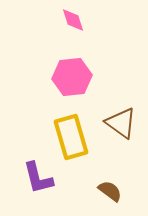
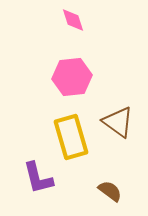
brown triangle: moved 3 px left, 1 px up
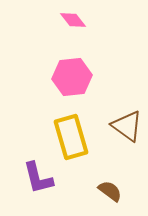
pink diamond: rotated 20 degrees counterclockwise
brown triangle: moved 9 px right, 4 px down
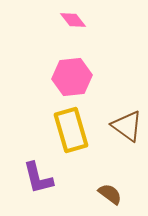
yellow rectangle: moved 7 px up
brown semicircle: moved 3 px down
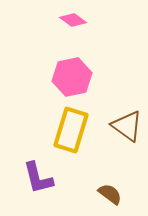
pink diamond: rotated 16 degrees counterclockwise
pink hexagon: rotated 6 degrees counterclockwise
yellow rectangle: rotated 33 degrees clockwise
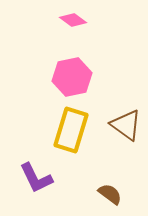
brown triangle: moved 1 px left, 1 px up
purple L-shape: moved 2 px left; rotated 12 degrees counterclockwise
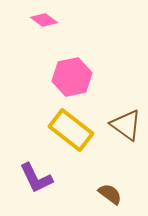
pink diamond: moved 29 px left
yellow rectangle: rotated 69 degrees counterclockwise
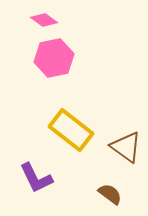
pink hexagon: moved 18 px left, 19 px up
brown triangle: moved 22 px down
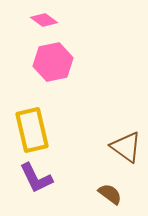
pink hexagon: moved 1 px left, 4 px down
yellow rectangle: moved 39 px left; rotated 39 degrees clockwise
